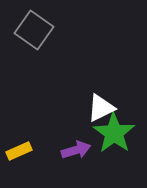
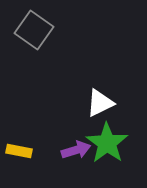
white triangle: moved 1 px left, 5 px up
green star: moved 7 px left, 10 px down
yellow rectangle: rotated 35 degrees clockwise
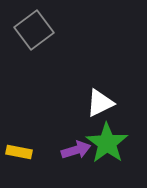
gray square: rotated 18 degrees clockwise
yellow rectangle: moved 1 px down
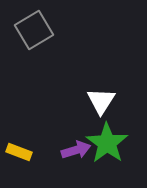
gray square: rotated 6 degrees clockwise
white triangle: moved 1 px right, 2 px up; rotated 32 degrees counterclockwise
yellow rectangle: rotated 10 degrees clockwise
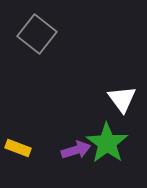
gray square: moved 3 px right, 4 px down; rotated 21 degrees counterclockwise
white triangle: moved 21 px right, 2 px up; rotated 8 degrees counterclockwise
yellow rectangle: moved 1 px left, 4 px up
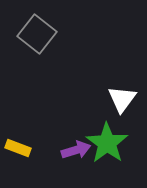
white triangle: rotated 12 degrees clockwise
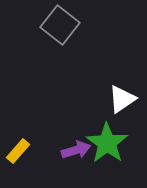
gray square: moved 23 px right, 9 px up
white triangle: rotated 20 degrees clockwise
yellow rectangle: moved 3 px down; rotated 70 degrees counterclockwise
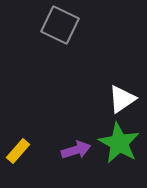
gray square: rotated 12 degrees counterclockwise
green star: moved 12 px right; rotated 6 degrees counterclockwise
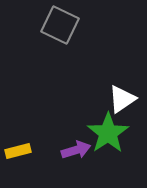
green star: moved 11 px left, 10 px up; rotated 9 degrees clockwise
yellow rectangle: rotated 35 degrees clockwise
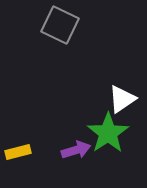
yellow rectangle: moved 1 px down
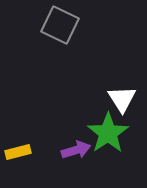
white triangle: rotated 28 degrees counterclockwise
